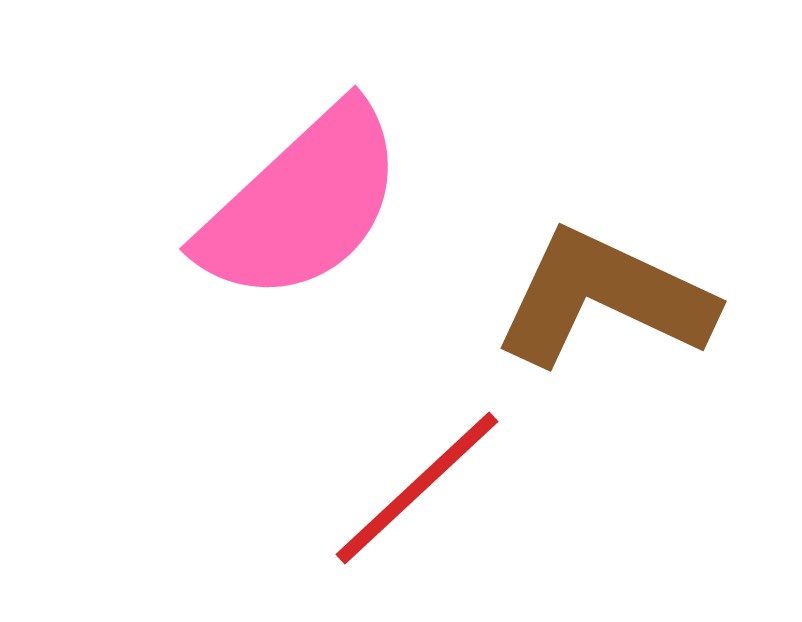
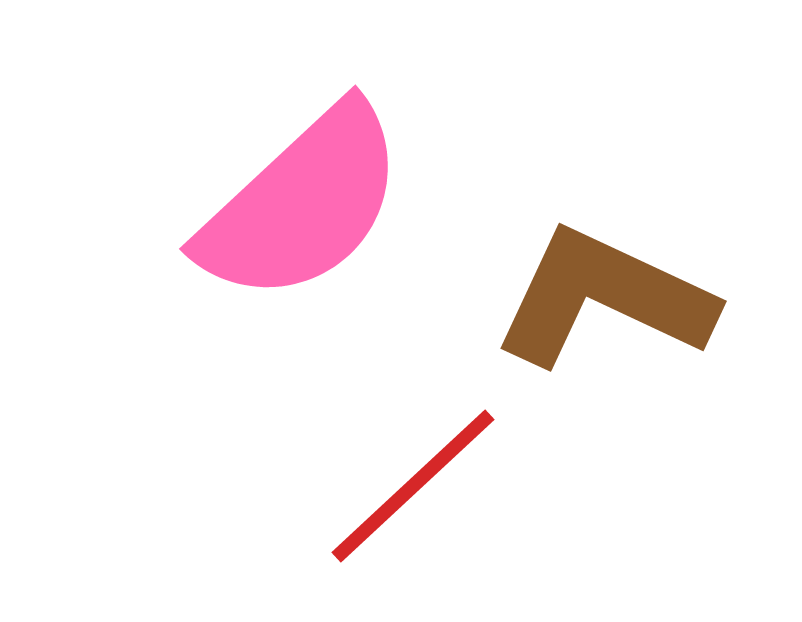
red line: moved 4 px left, 2 px up
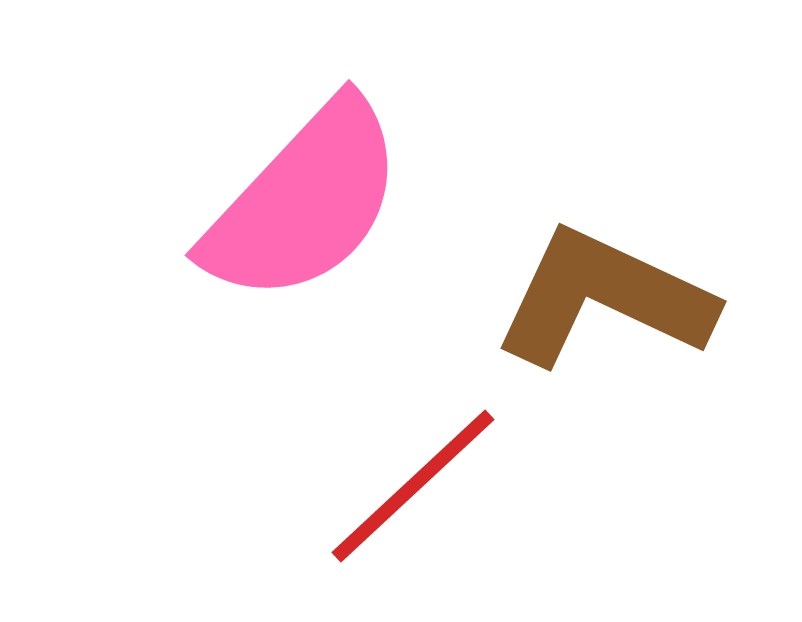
pink semicircle: moved 2 px right, 2 px up; rotated 4 degrees counterclockwise
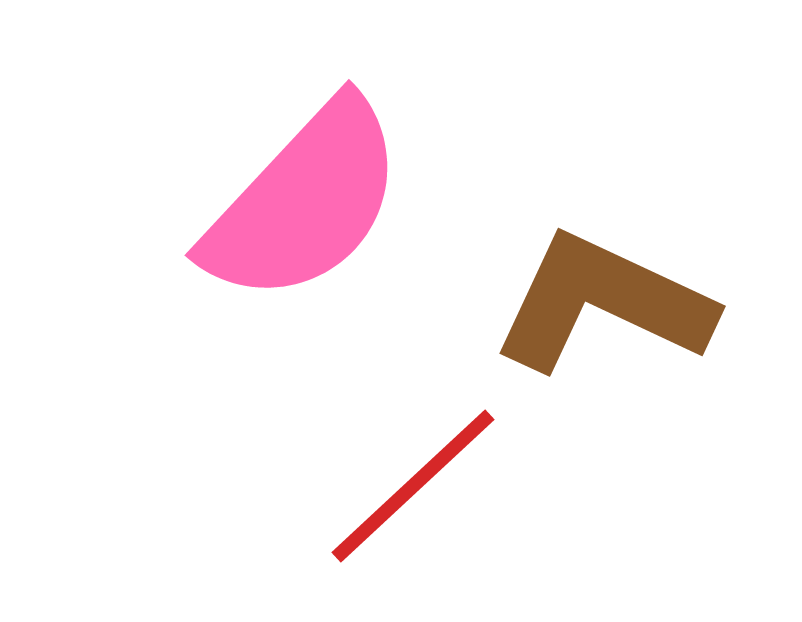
brown L-shape: moved 1 px left, 5 px down
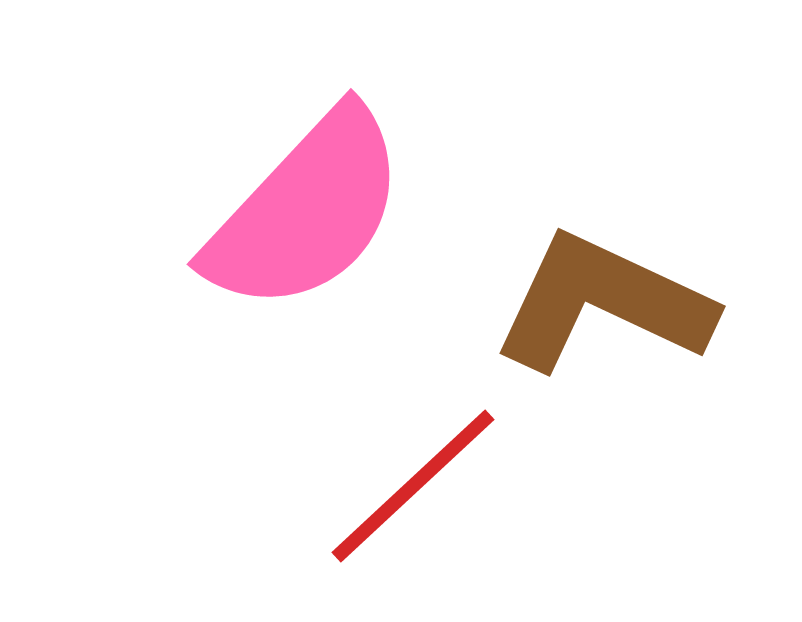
pink semicircle: moved 2 px right, 9 px down
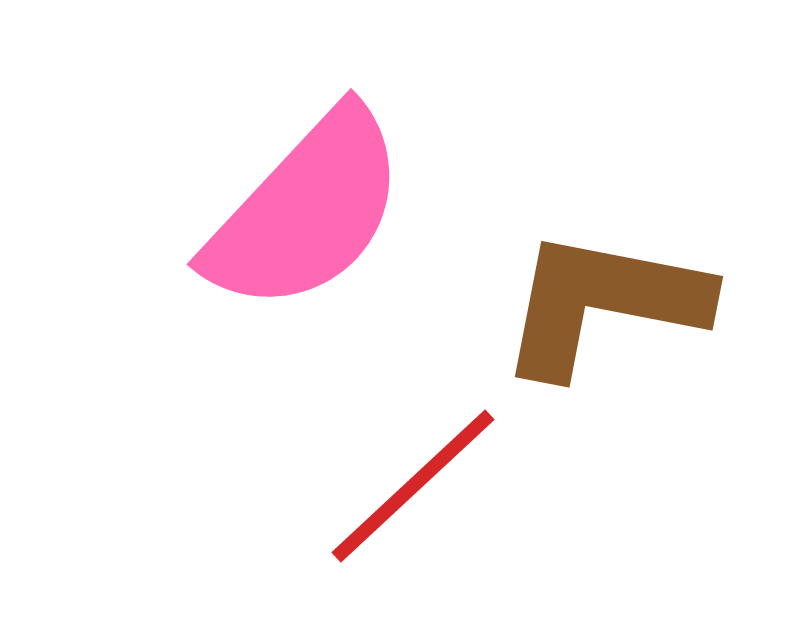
brown L-shape: rotated 14 degrees counterclockwise
